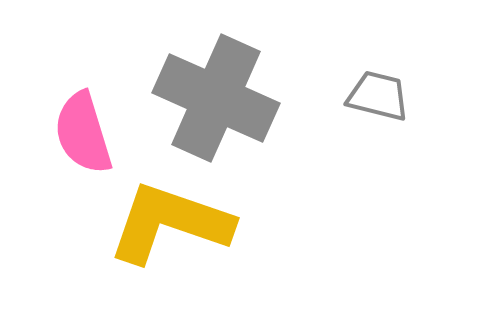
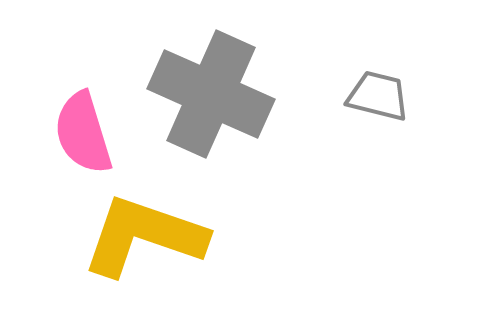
gray cross: moved 5 px left, 4 px up
yellow L-shape: moved 26 px left, 13 px down
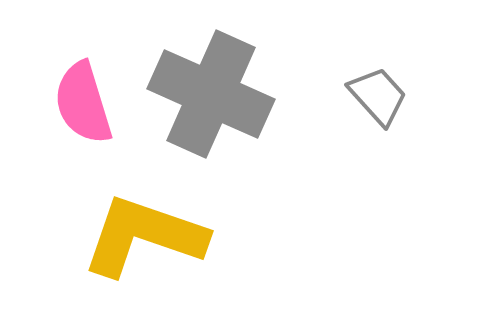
gray trapezoid: rotated 34 degrees clockwise
pink semicircle: moved 30 px up
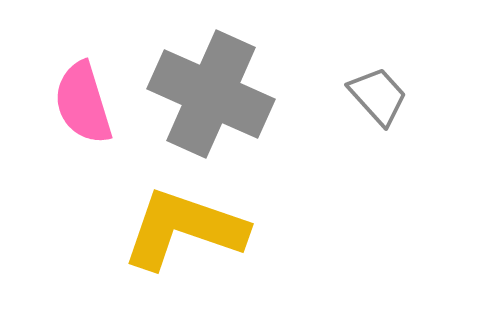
yellow L-shape: moved 40 px right, 7 px up
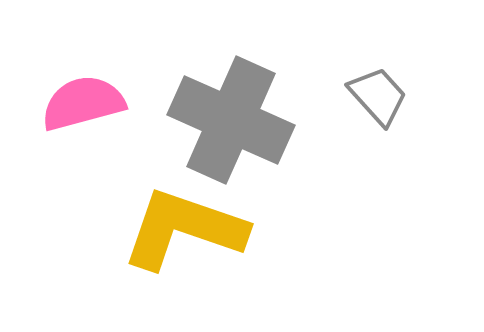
gray cross: moved 20 px right, 26 px down
pink semicircle: rotated 92 degrees clockwise
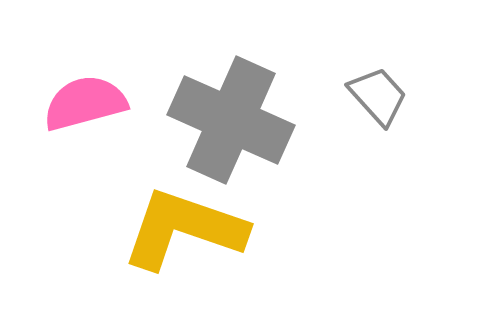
pink semicircle: moved 2 px right
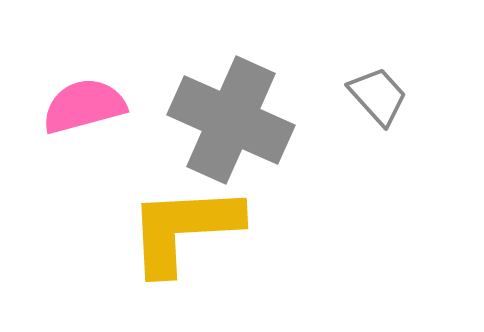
pink semicircle: moved 1 px left, 3 px down
yellow L-shape: rotated 22 degrees counterclockwise
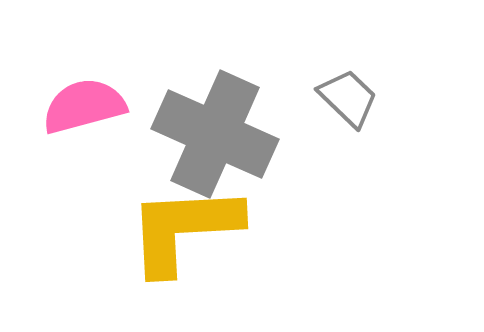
gray trapezoid: moved 30 px left, 2 px down; rotated 4 degrees counterclockwise
gray cross: moved 16 px left, 14 px down
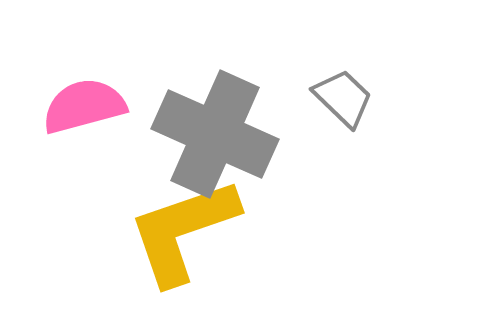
gray trapezoid: moved 5 px left
yellow L-shape: moved 1 px left, 2 px down; rotated 16 degrees counterclockwise
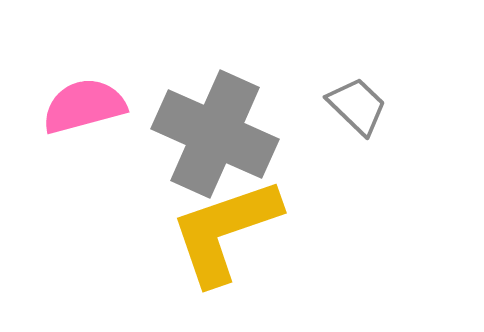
gray trapezoid: moved 14 px right, 8 px down
yellow L-shape: moved 42 px right
